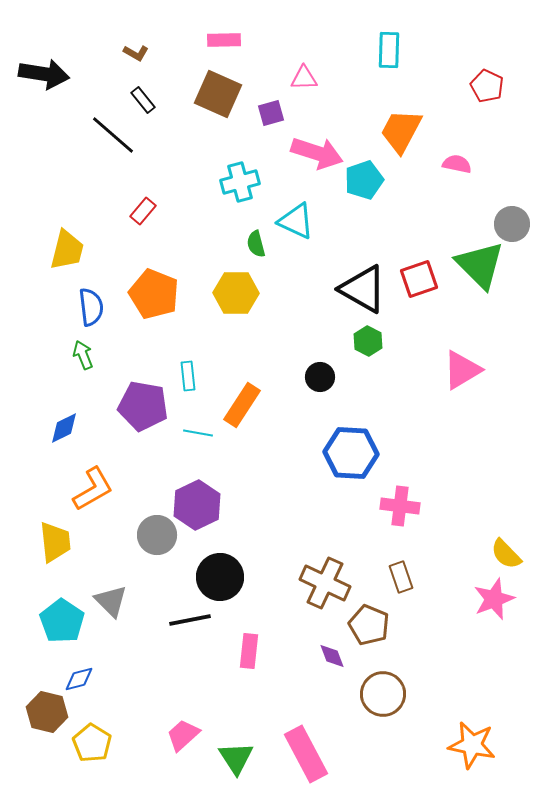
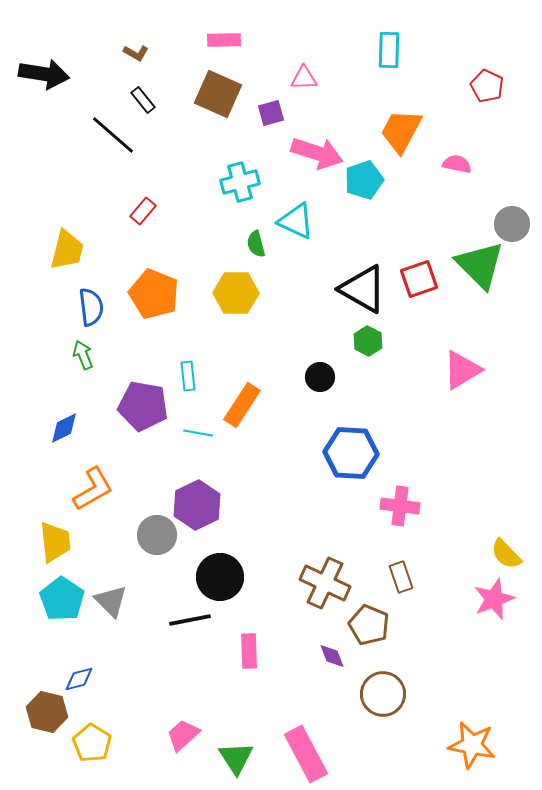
cyan pentagon at (62, 621): moved 22 px up
pink rectangle at (249, 651): rotated 8 degrees counterclockwise
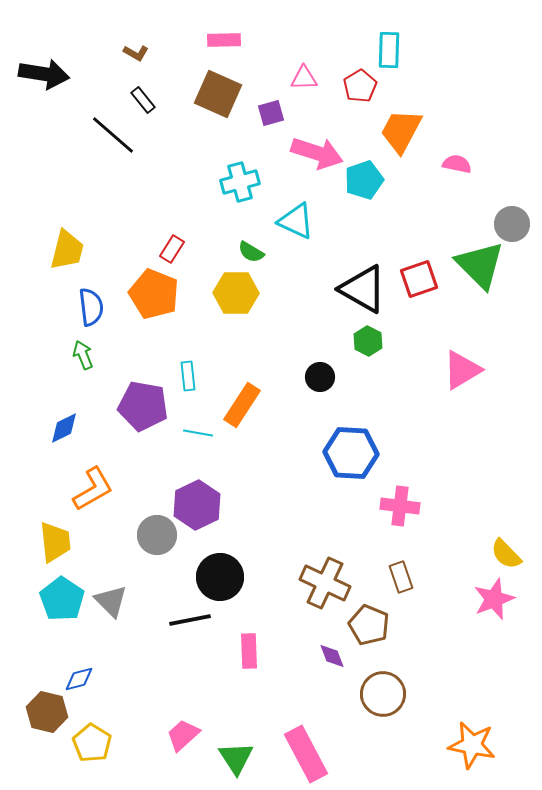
red pentagon at (487, 86): moved 127 px left; rotated 16 degrees clockwise
red rectangle at (143, 211): moved 29 px right, 38 px down; rotated 8 degrees counterclockwise
green semicircle at (256, 244): moved 5 px left, 8 px down; rotated 44 degrees counterclockwise
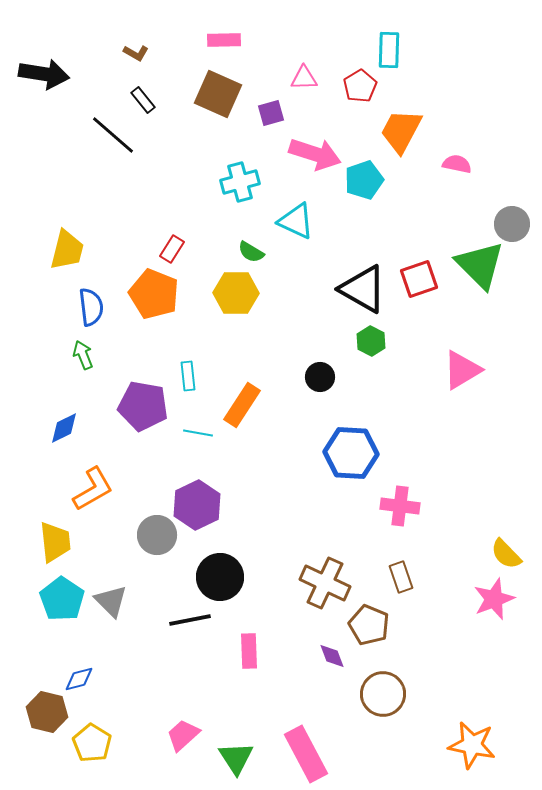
pink arrow at (317, 153): moved 2 px left, 1 px down
green hexagon at (368, 341): moved 3 px right
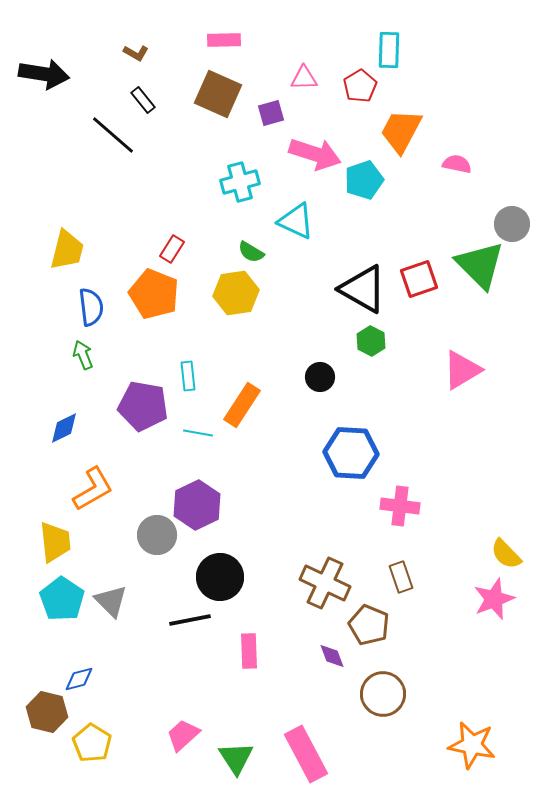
yellow hexagon at (236, 293): rotated 9 degrees counterclockwise
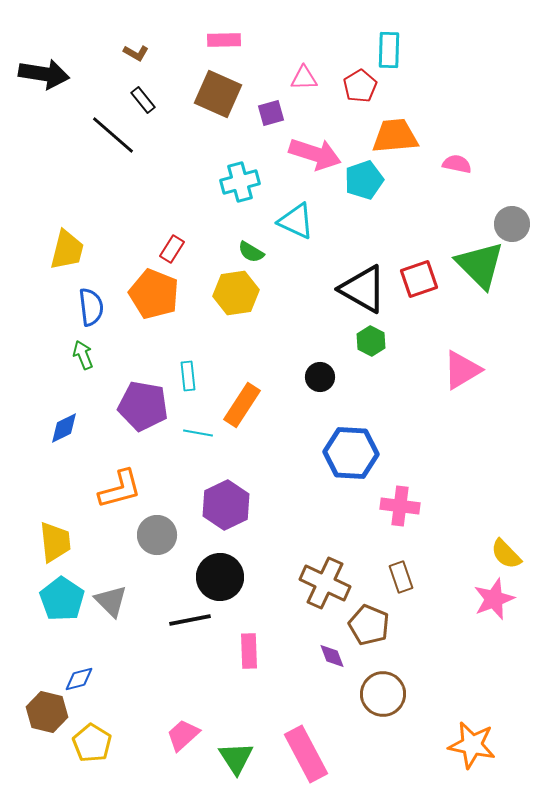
orange trapezoid at (401, 131): moved 6 px left, 5 px down; rotated 57 degrees clockwise
orange L-shape at (93, 489): moved 27 px right; rotated 15 degrees clockwise
purple hexagon at (197, 505): moved 29 px right
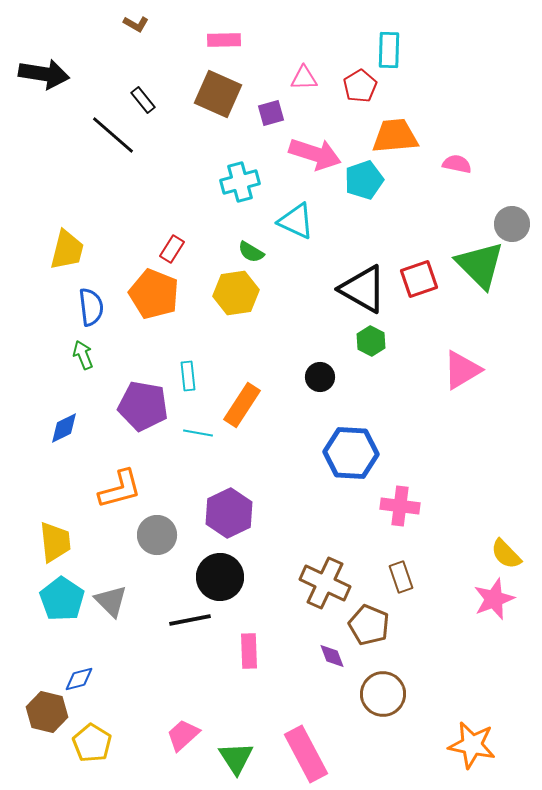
brown L-shape at (136, 53): moved 29 px up
purple hexagon at (226, 505): moved 3 px right, 8 px down
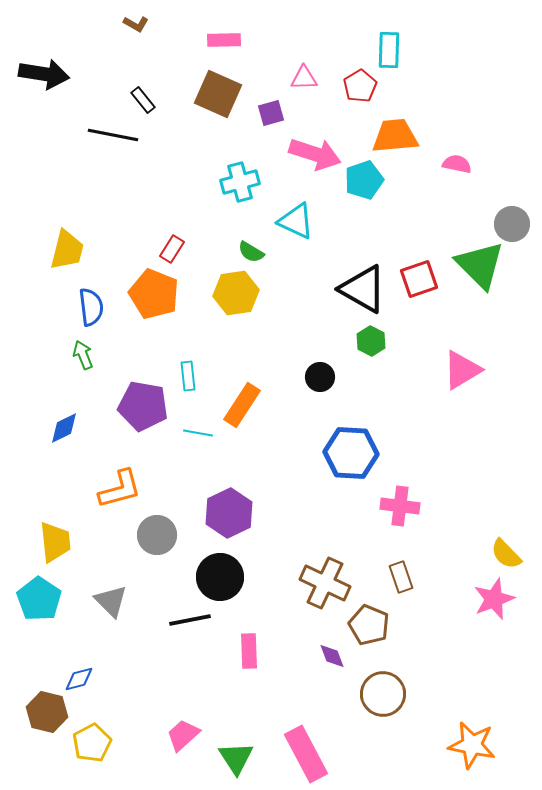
black line at (113, 135): rotated 30 degrees counterclockwise
cyan pentagon at (62, 599): moved 23 px left
yellow pentagon at (92, 743): rotated 12 degrees clockwise
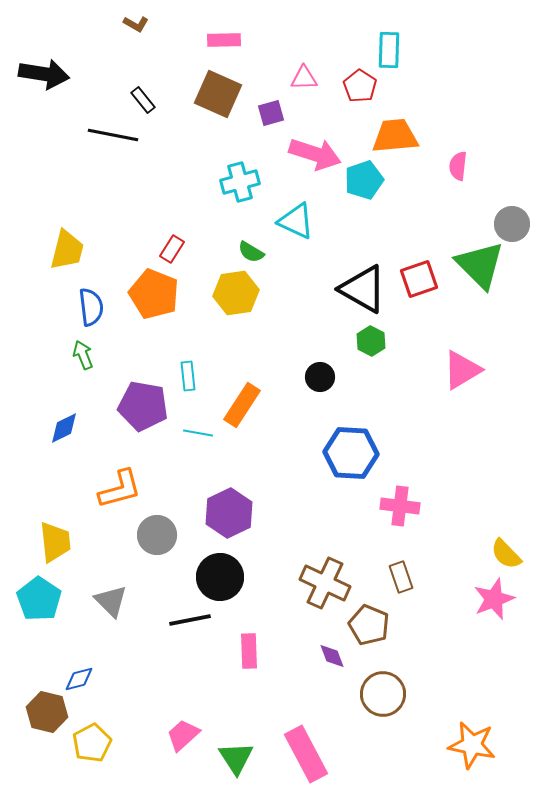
red pentagon at (360, 86): rotated 8 degrees counterclockwise
pink semicircle at (457, 164): moved 1 px right, 2 px down; rotated 96 degrees counterclockwise
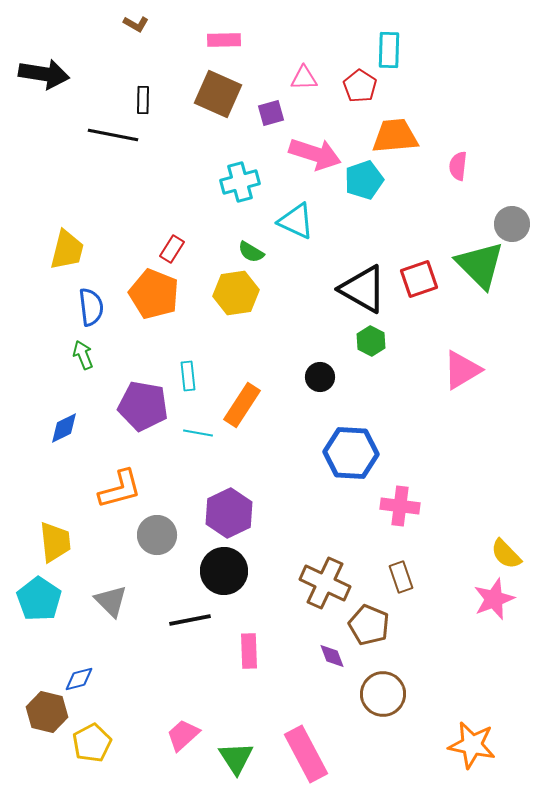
black rectangle at (143, 100): rotated 40 degrees clockwise
black circle at (220, 577): moved 4 px right, 6 px up
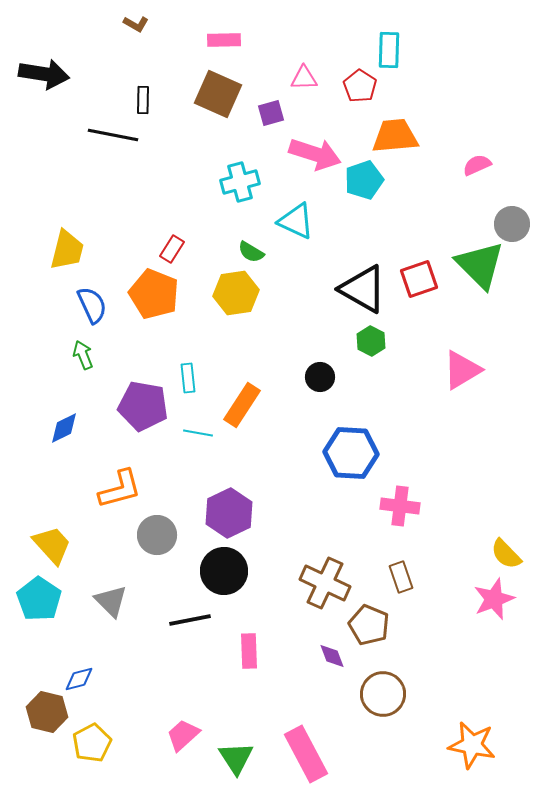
pink semicircle at (458, 166): moved 19 px right, 1 px up; rotated 60 degrees clockwise
blue semicircle at (91, 307): moved 1 px right, 2 px up; rotated 18 degrees counterclockwise
cyan rectangle at (188, 376): moved 2 px down
yellow trapezoid at (55, 542): moved 3 px left, 3 px down; rotated 36 degrees counterclockwise
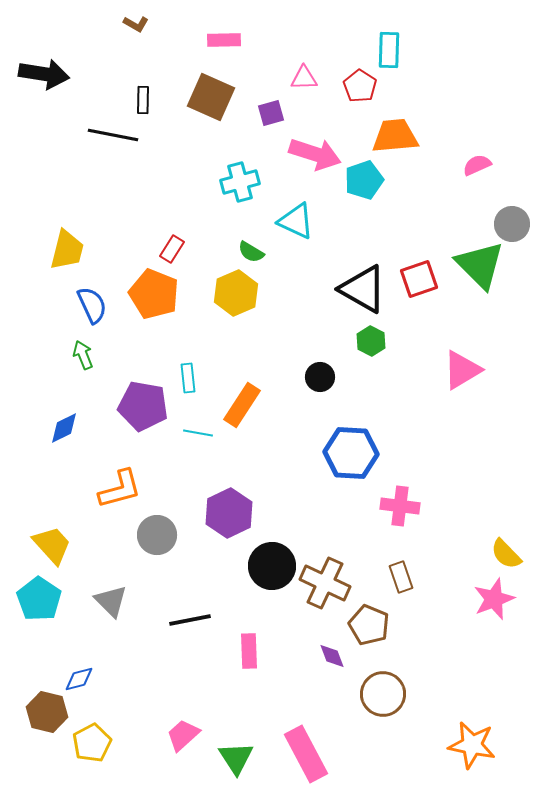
brown square at (218, 94): moved 7 px left, 3 px down
yellow hexagon at (236, 293): rotated 15 degrees counterclockwise
black circle at (224, 571): moved 48 px right, 5 px up
